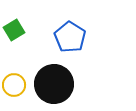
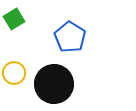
green square: moved 11 px up
yellow circle: moved 12 px up
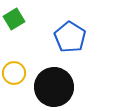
black circle: moved 3 px down
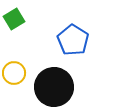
blue pentagon: moved 3 px right, 3 px down
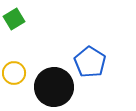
blue pentagon: moved 17 px right, 22 px down
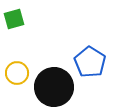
green square: rotated 15 degrees clockwise
yellow circle: moved 3 px right
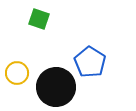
green square: moved 25 px right; rotated 35 degrees clockwise
black circle: moved 2 px right
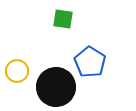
green square: moved 24 px right; rotated 10 degrees counterclockwise
yellow circle: moved 2 px up
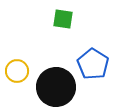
blue pentagon: moved 3 px right, 2 px down
